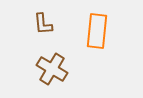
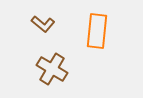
brown L-shape: rotated 45 degrees counterclockwise
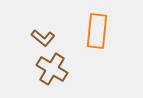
brown L-shape: moved 14 px down
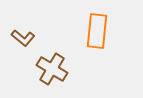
brown L-shape: moved 20 px left
